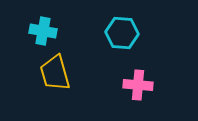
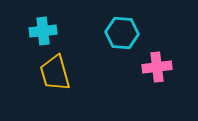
cyan cross: rotated 16 degrees counterclockwise
pink cross: moved 19 px right, 18 px up; rotated 12 degrees counterclockwise
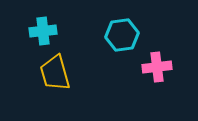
cyan hexagon: moved 2 px down; rotated 12 degrees counterclockwise
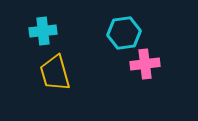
cyan hexagon: moved 2 px right, 2 px up
pink cross: moved 12 px left, 3 px up
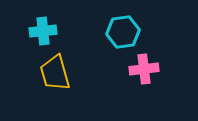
cyan hexagon: moved 1 px left, 1 px up
pink cross: moved 1 px left, 5 px down
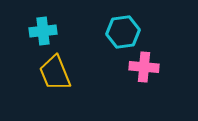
pink cross: moved 2 px up; rotated 12 degrees clockwise
yellow trapezoid: rotated 6 degrees counterclockwise
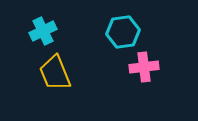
cyan cross: rotated 20 degrees counterclockwise
pink cross: rotated 12 degrees counterclockwise
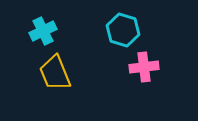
cyan hexagon: moved 2 px up; rotated 24 degrees clockwise
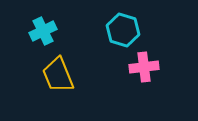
yellow trapezoid: moved 3 px right, 2 px down
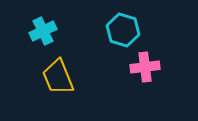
pink cross: moved 1 px right
yellow trapezoid: moved 2 px down
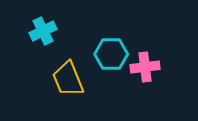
cyan hexagon: moved 12 px left, 24 px down; rotated 16 degrees counterclockwise
yellow trapezoid: moved 10 px right, 2 px down
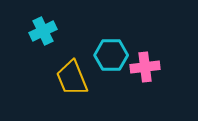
cyan hexagon: moved 1 px down
yellow trapezoid: moved 4 px right, 1 px up
